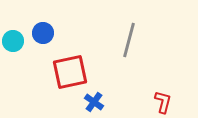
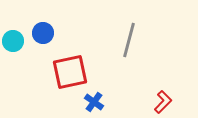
red L-shape: rotated 30 degrees clockwise
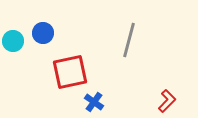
red L-shape: moved 4 px right, 1 px up
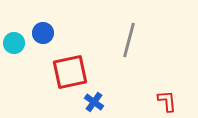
cyan circle: moved 1 px right, 2 px down
red L-shape: rotated 50 degrees counterclockwise
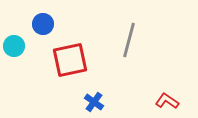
blue circle: moved 9 px up
cyan circle: moved 3 px down
red square: moved 12 px up
red L-shape: rotated 50 degrees counterclockwise
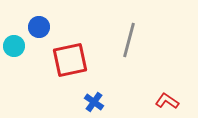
blue circle: moved 4 px left, 3 px down
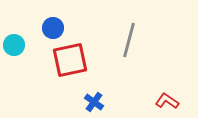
blue circle: moved 14 px right, 1 px down
cyan circle: moved 1 px up
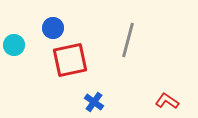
gray line: moved 1 px left
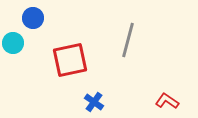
blue circle: moved 20 px left, 10 px up
cyan circle: moved 1 px left, 2 px up
